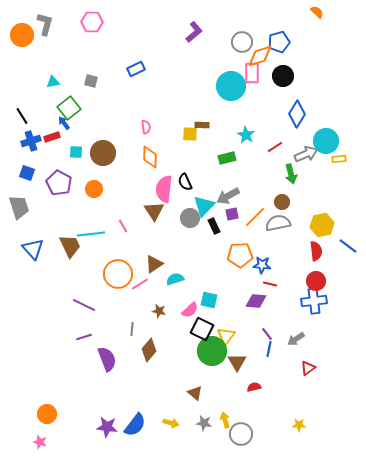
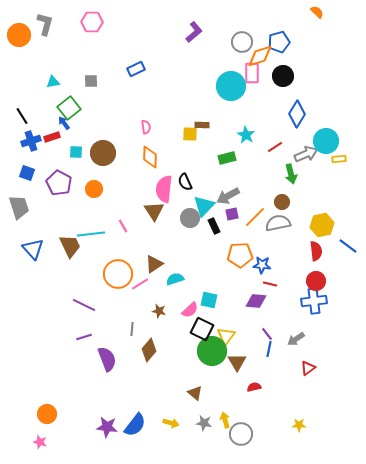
orange circle at (22, 35): moved 3 px left
gray square at (91, 81): rotated 16 degrees counterclockwise
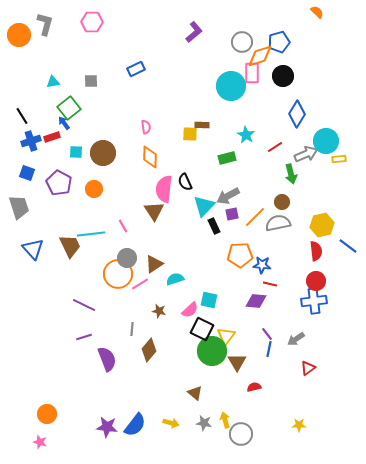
gray circle at (190, 218): moved 63 px left, 40 px down
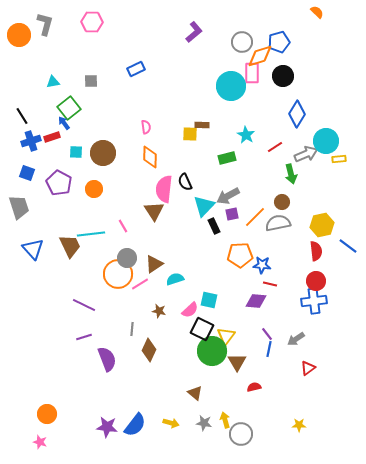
brown diamond at (149, 350): rotated 15 degrees counterclockwise
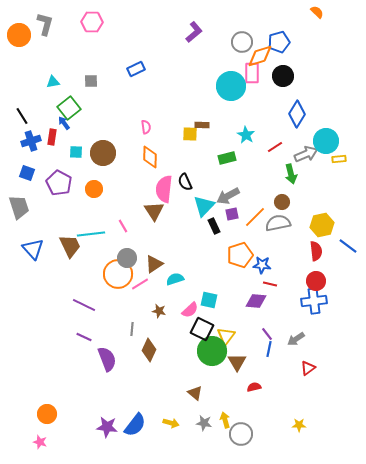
red rectangle at (52, 137): rotated 63 degrees counterclockwise
orange pentagon at (240, 255): rotated 15 degrees counterclockwise
purple line at (84, 337): rotated 42 degrees clockwise
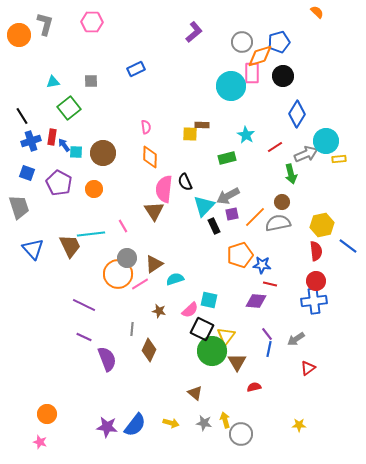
blue arrow at (64, 123): moved 22 px down
